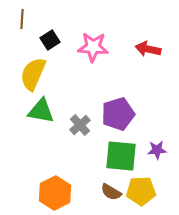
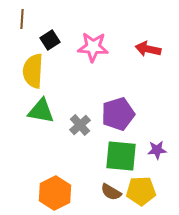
yellow semicircle: moved 3 px up; rotated 20 degrees counterclockwise
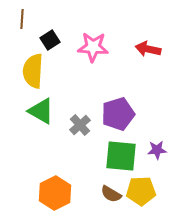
green triangle: rotated 20 degrees clockwise
brown semicircle: moved 2 px down
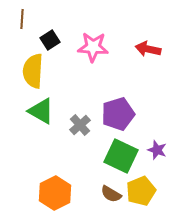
purple star: rotated 24 degrees clockwise
green square: rotated 20 degrees clockwise
yellow pentagon: rotated 20 degrees counterclockwise
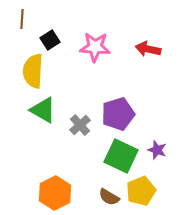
pink star: moved 2 px right
green triangle: moved 2 px right, 1 px up
brown semicircle: moved 2 px left, 3 px down
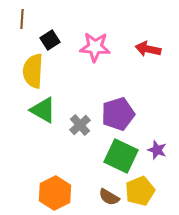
yellow pentagon: moved 1 px left
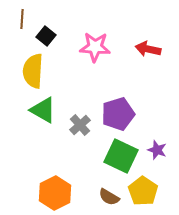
black square: moved 4 px left, 4 px up; rotated 18 degrees counterclockwise
yellow pentagon: moved 3 px right; rotated 16 degrees counterclockwise
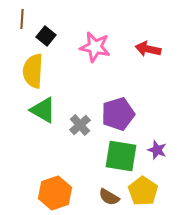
pink star: rotated 8 degrees clockwise
green square: rotated 16 degrees counterclockwise
orange hexagon: rotated 8 degrees clockwise
